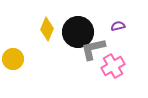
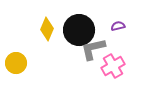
black circle: moved 1 px right, 2 px up
yellow circle: moved 3 px right, 4 px down
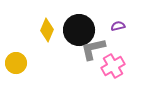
yellow diamond: moved 1 px down
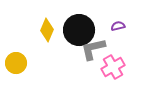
pink cross: moved 1 px down
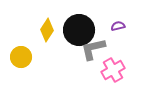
yellow diamond: rotated 10 degrees clockwise
yellow circle: moved 5 px right, 6 px up
pink cross: moved 3 px down
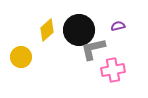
yellow diamond: rotated 15 degrees clockwise
pink cross: rotated 20 degrees clockwise
